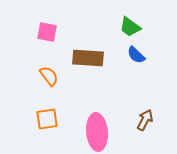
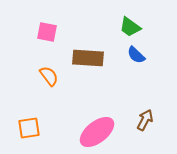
orange square: moved 18 px left, 9 px down
pink ellipse: rotated 57 degrees clockwise
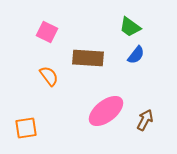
pink square: rotated 15 degrees clockwise
blue semicircle: rotated 96 degrees counterclockwise
orange square: moved 3 px left
pink ellipse: moved 9 px right, 21 px up
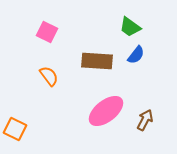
brown rectangle: moved 9 px right, 3 px down
orange square: moved 11 px left, 1 px down; rotated 35 degrees clockwise
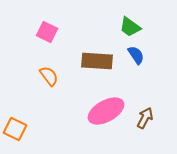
blue semicircle: rotated 72 degrees counterclockwise
pink ellipse: rotated 9 degrees clockwise
brown arrow: moved 2 px up
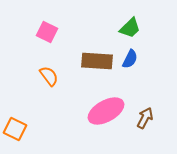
green trapezoid: moved 1 px down; rotated 80 degrees counterclockwise
blue semicircle: moved 6 px left, 4 px down; rotated 60 degrees clockwise
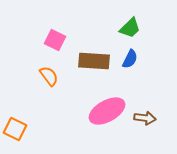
pink square: moved 8 px right, 8 px down
brown rectangle: moved 3 px left
pink ellipse: moved 1 px right
brown arrow: rotated 70 degrees clockwise
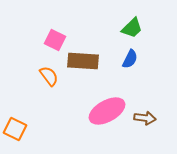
green trapezoid: moved 2 px right
brown rectangle: moved 11 px left
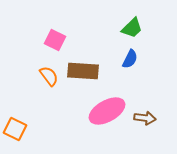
brown rectangle: moved 10 px down
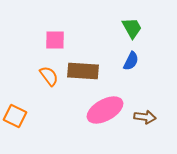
green trapezoid: rotated 75 degrees counterclockwise
pink square: rotated 25 degrees counterclockwise
blue semicircle: moved 1 px right, 2 px down
pink ellipse: moved 2 px left, 1 px up
brown arrow: moved 1 px up
orange square: moved 13 px up
